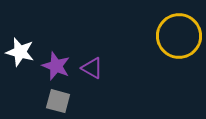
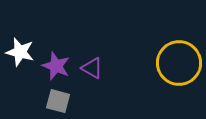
yellow circle: moved 27 px down
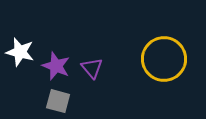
yellow circle: moved 15 px left, 4 px up
purple triangle: rotated 20 degrees clockwise
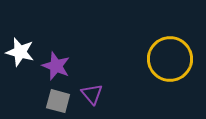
yellow circle: moved 6 px right
purple triangle: moved 26 px down
